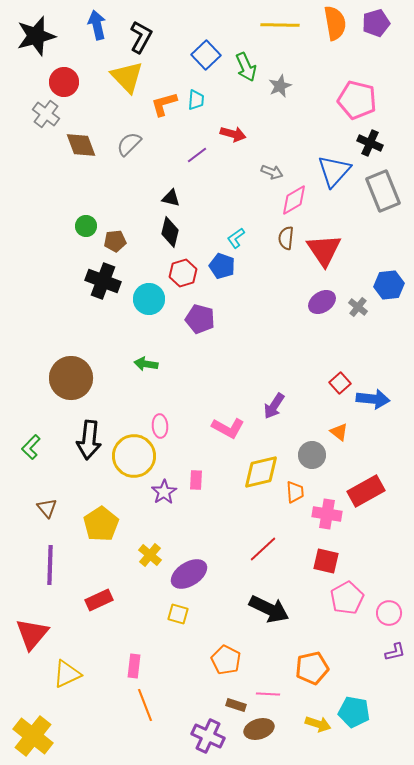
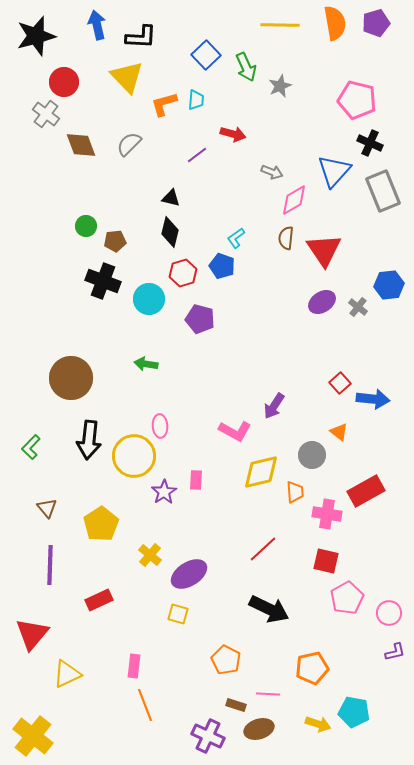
black L-shape at (141, 37): rotated 64 degrees clockwise
pink L-shape at (228, 428): moved 7 px right, 3 px down
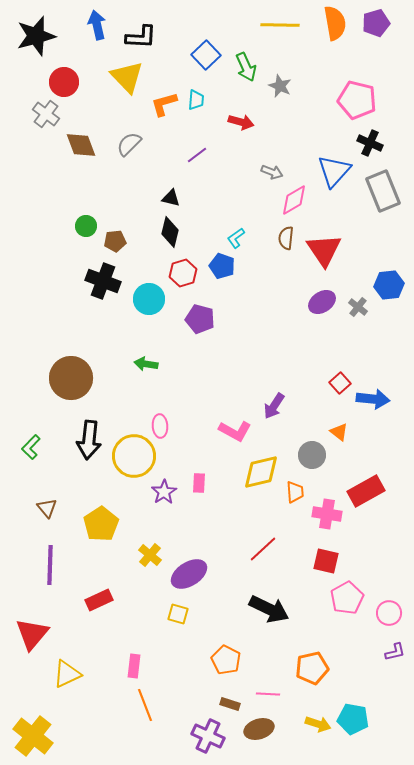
gray star at (280, 86): rotated 25 degrees counterclockwise
red arrow at (233, 134): moved 8 px right, 12 px up
pink rectangle at (196, 480): moved 3 px right, 3 px down
brown rectangle at (236, 705): moved 6 px left, 1 px up
cyan pentagon at (354, 712): moved 1 px left, 7 px down
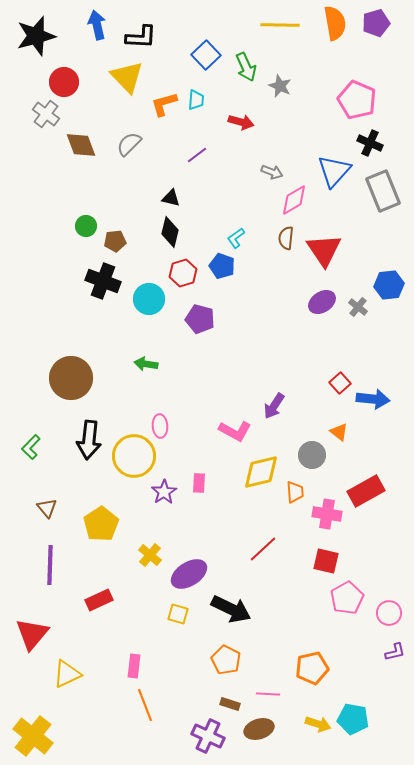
pink pentagon at (357, 100): rotated 9 degrees clockwise
black arrow at (269, 609): moved 38 px left
